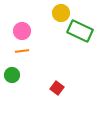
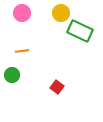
pink circle: moved 18 px up
red square: moved 1 px up
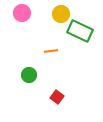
yellow circle: moved 1 px down
orange line: moved 29 px right
green circle: moved 17 px right
red square: moved 10 px down
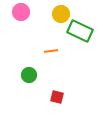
pink circle: moved 1 px left, 1 px up
red square: rotated 24 degrees counterclockwise
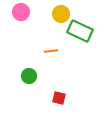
green circle: moved 1 px down
red square: moved 2 px right, 1 px down
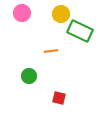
pink circle: moved 1 px right, 1 px down
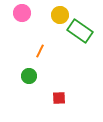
yellow circle: moved 1 px left, 1 px down
green rectangle: rotated 10 degrees clockwise
orange line: moved 11 px left; rotated 56 degrees counterclockwise
red square: rotated 16 degrees counterclockwise
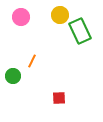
pink circle: moved 1 px left, 4 px down
green rectangle: rotated 30 degrees clockwise
orange line: moved 8 px left, 10 px down
green circle: moved 16 px left
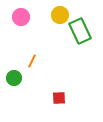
green circle: moved 1 px right, 2 px down
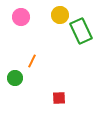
green rectangle: moved 1 px right
green circle: moved 1 px right
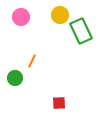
red square: moved 5 px down
